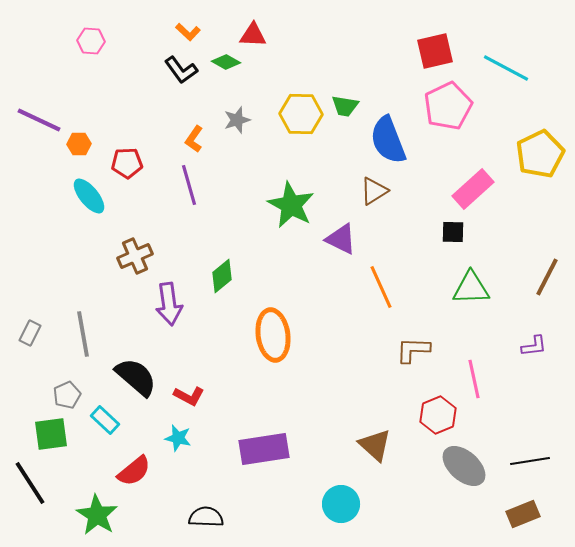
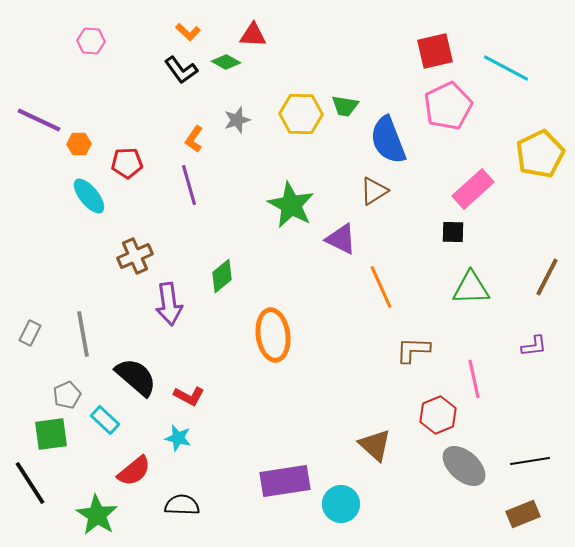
purple rectangle at (264, 449): moved 21 px right, 32 px down
black semicircle at (206, 517): moved 24 px left, 12 px up
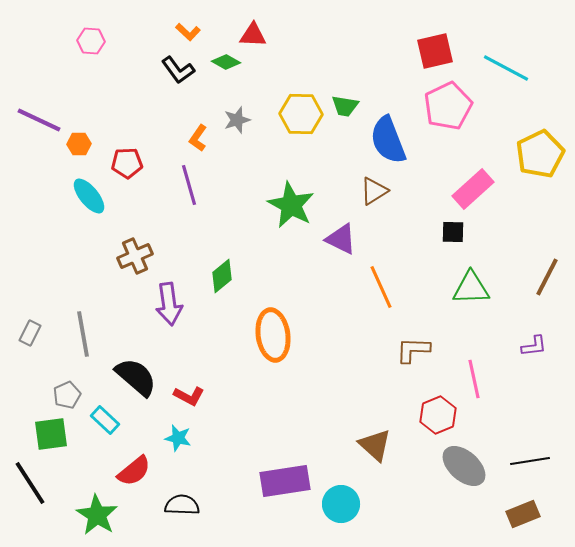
black L-shape at (181, 70): moved 3 px left
orange L-shape at (194, 139): moved 4 px right, 1 px up
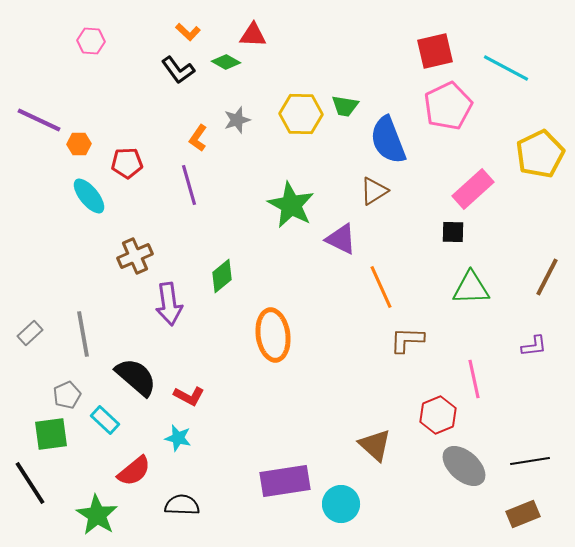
gray rectangle at (30, 333): rotated 20 degrees clockwise
brown L-shape at (413, 350): moved 6 px left, 10 px up
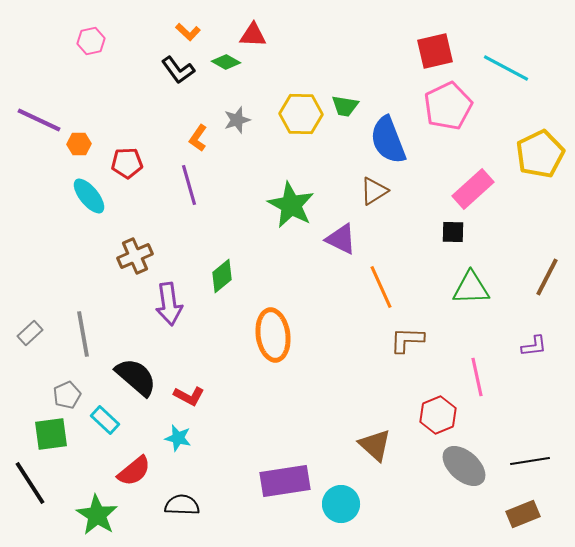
pink hexagon at (91, 41): rotated 16 degrees counterclockwise
pink line at (474, 379): moved 3 px right, 2 px up
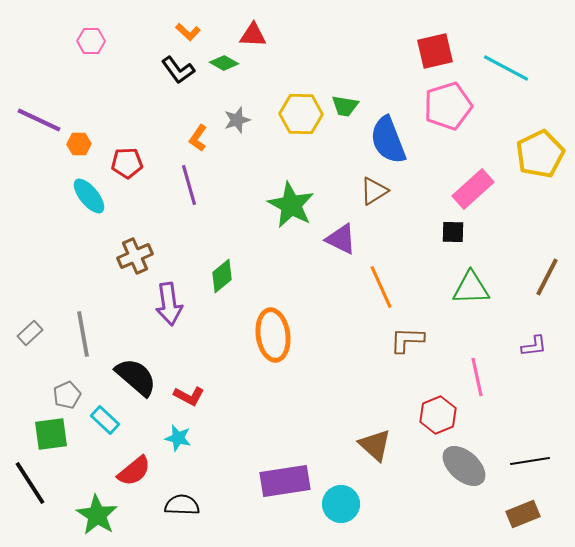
pink hexagon at (91, 41): rotated 12 degrees clockwise
green diamond at (226, 62): moved 2 px left, 1 px down
pink pentagon at (448, 106): rotated 9 degrees clockwise
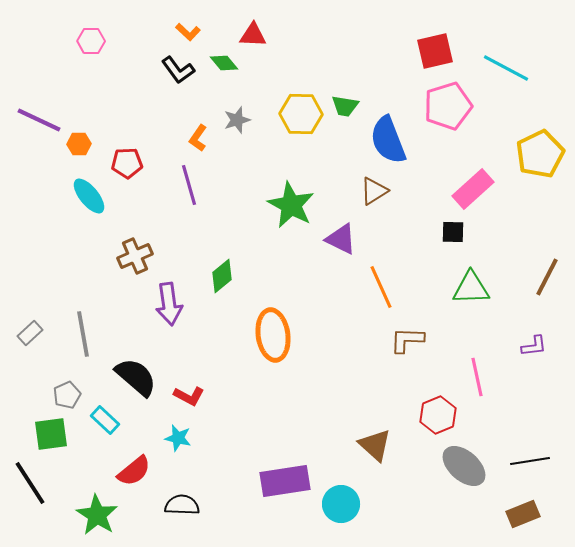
green diamond at (224, 63): rotated 20 degrees clockwise
